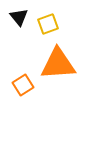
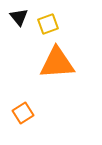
orange triangle: moved 1 px left, 1 px up
orange square: moved 28 px down
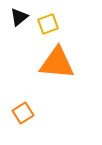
black triangle: rotated 30 degrees clockwise
orange triangle: rotated 9 degrees clockwise
